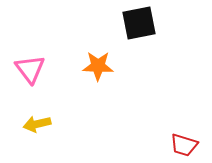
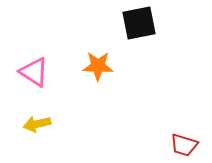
pink triangle: moved 4 px right, 3 px down; rotated 20 degrees counterclockwise
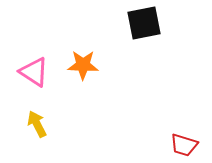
black square: moved 5 px right
orange star: moved 15 px left, 1 px up
yellow arrow: rotated 76 degrees clockwise
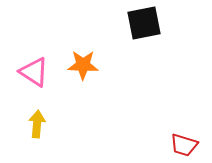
yellow arrow: rotated 32 degrees clockwise
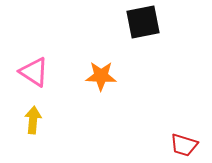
black square: moved 1 px left, 1 px up
orange star: moved 18 px right, 11 px down
yellow arrow: moved 4 px left, 4 px up
